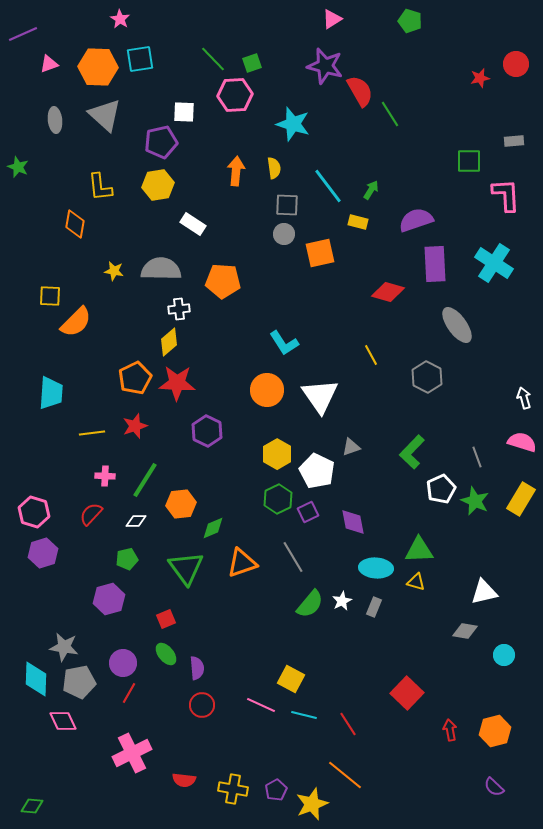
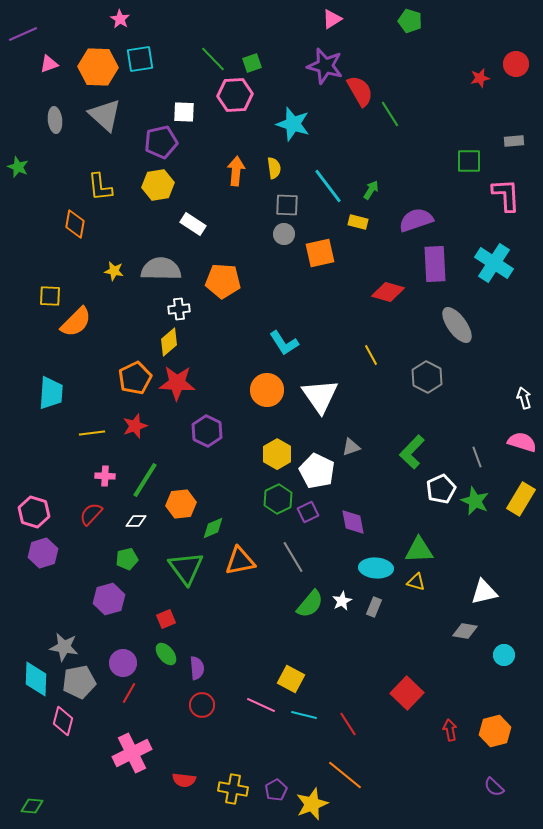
orange triangle at (242, 563): moved 2 px left, 2 px up; rotated 8 degrees clockwise
pink diamond at (63, 721): rotated 40 degrees clockwise
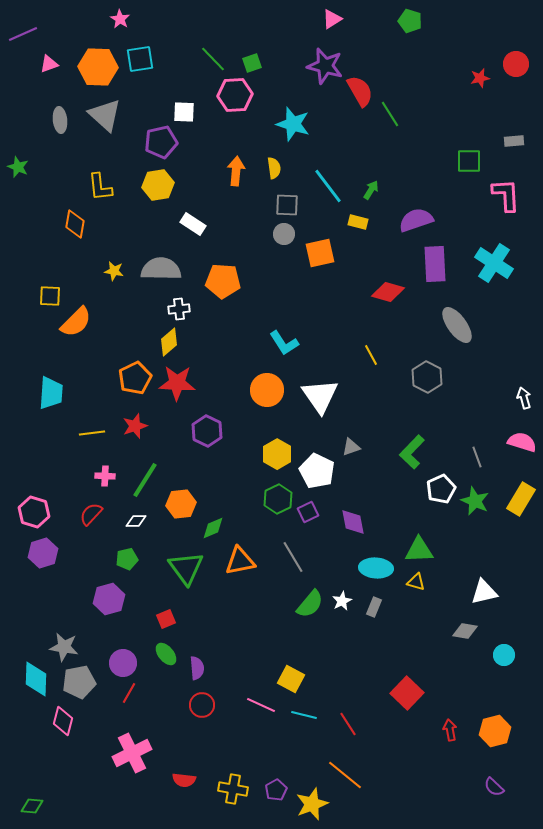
gray ellipse at (55, 120): moved 5 px right
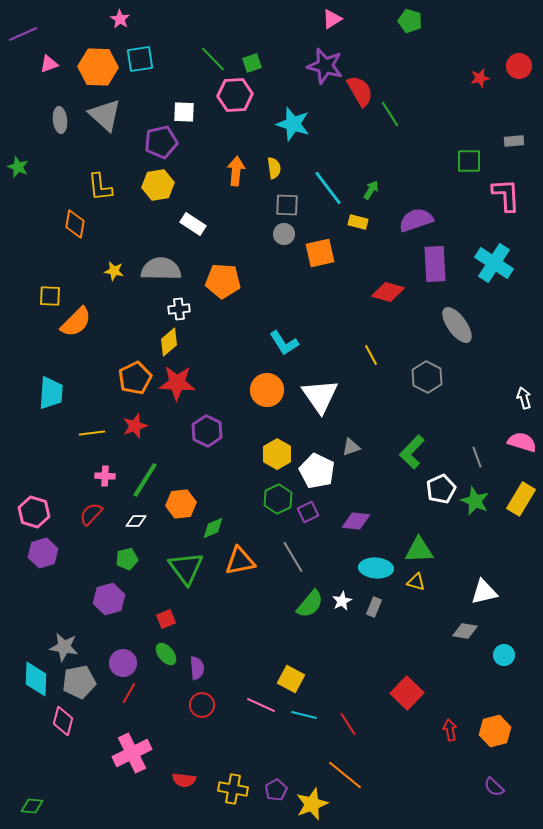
red circle at (516, 64): moved 3 px right, 2 px down
cyan line at (328, 186): moved 2 px down
purple diamond at (353, 522): moved 3 px right, 1 px up; rotated 72 degrees counterclockwise
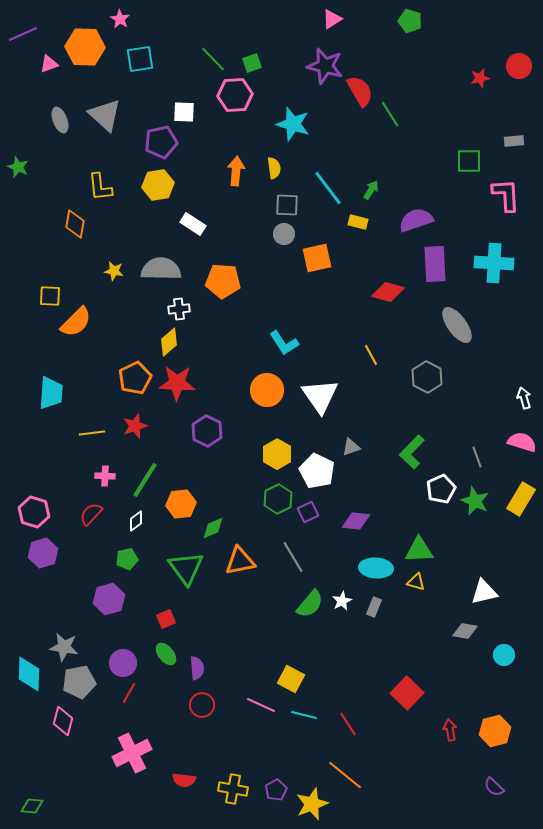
orange hexagon at (98, 67): moved 13 px left, 20 px up
gray ellipse at (60, 120): rotated 15 degrees counterclockwise
orange square at (320, 253): moved 3 px left, 5 px down
cyan cross at (494, 263): rotated 30 degrees counterclockwise
white diamond at (136, 521): rotated 35 degrees counterclockwise
cyan diamond at (36, 679): moved 7 px left, 5 px up
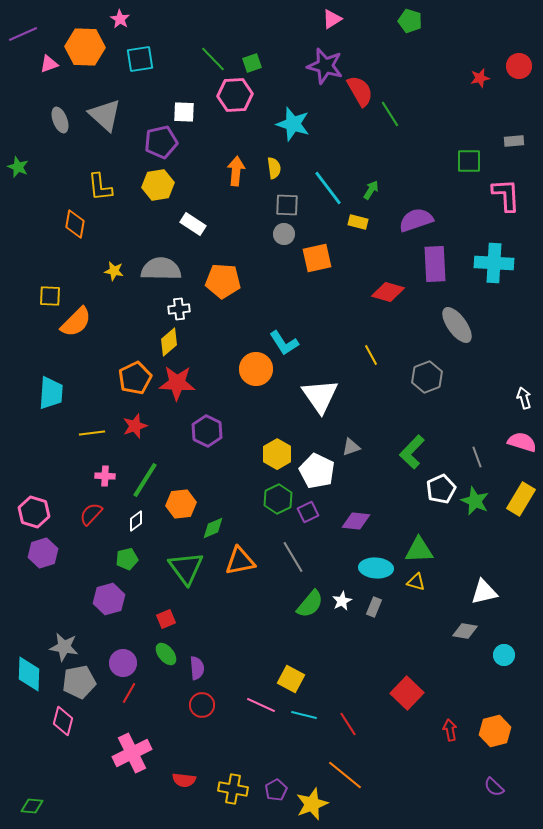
gray hexagon at (427, 377): rotated 12 degrees clockwise
orange circle at (267, 390): moved 11 px left, 21 px up
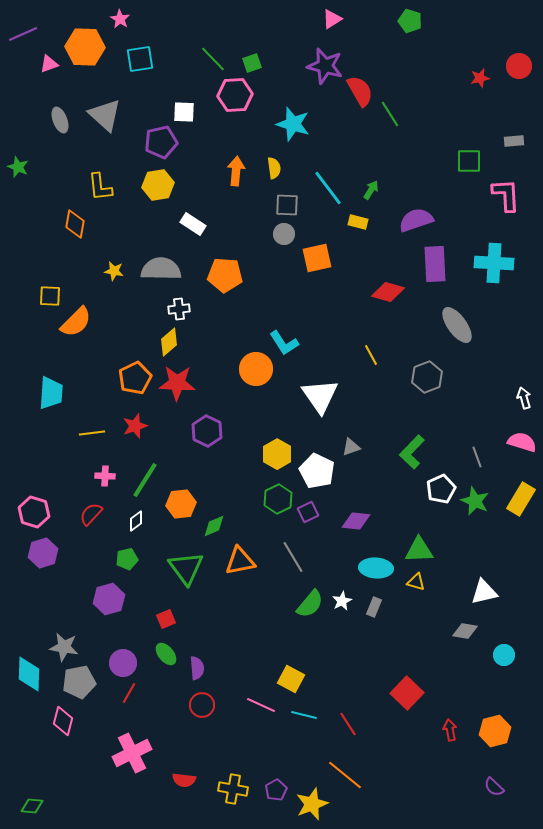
orange pentagon at (223, 281): moved 2 px right, 6 px up
green diamond at (213, 528): moved 1 px right, 2 px up
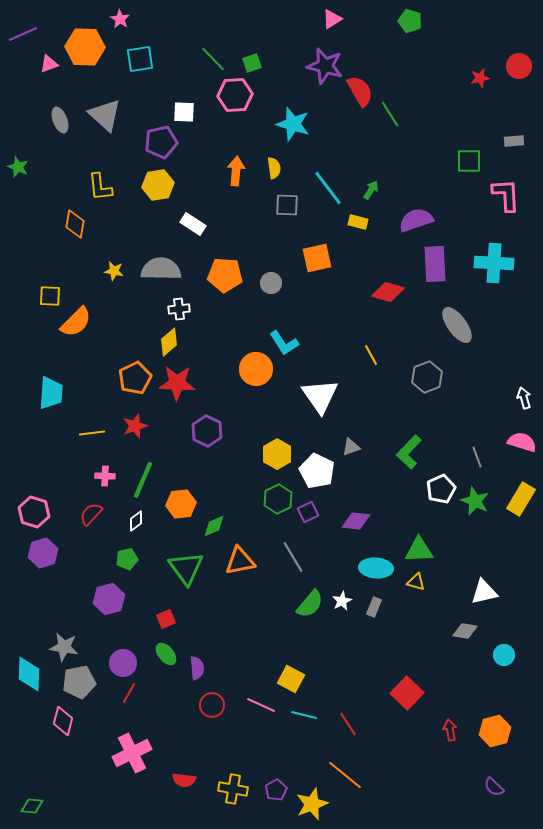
gray circle at (284, 234): moved 13 px left, 49 px down
green L-shape at (412, 452): moved 3 px left
green line at (145, 480): moved 2 px left; rotated 9 degrees counterclockwise
red circle at (202, 705): moved 10 px right
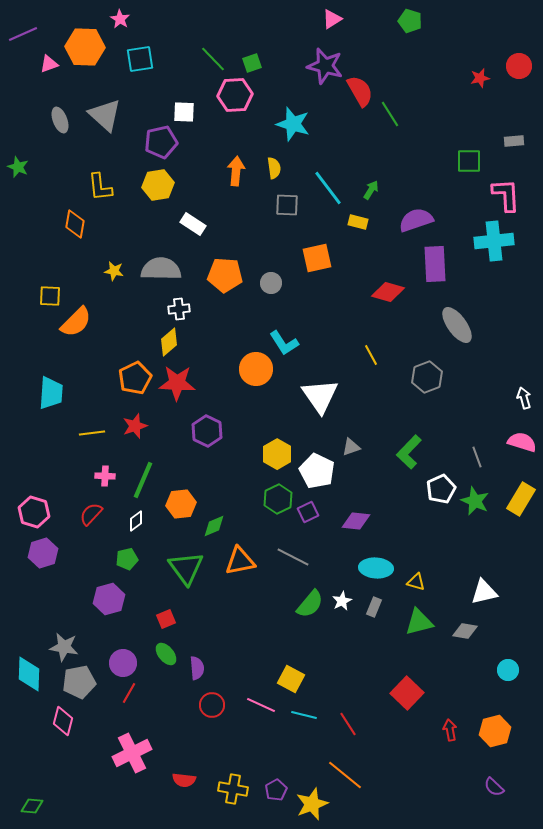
cyan cross at (494, 263): moved 22 px up; rotated 9 degrees counterclockwise
green triangle at (419, 550): moved 72 px down; rotated 12 degrees counterclockwise
gray line at (293, 557): rotated 32 degrees counterclockwise
cyan circle at (504, 655): moved 4 px right, 15 px down
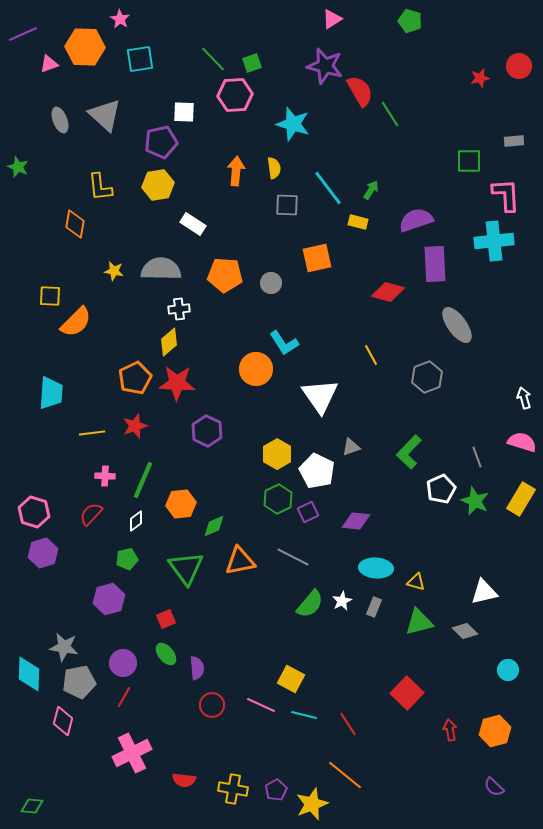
gray diamond at (465, 631): rotated 35 degrees clockwise
red line at (129, 693): moved 5 px left, 4 px down
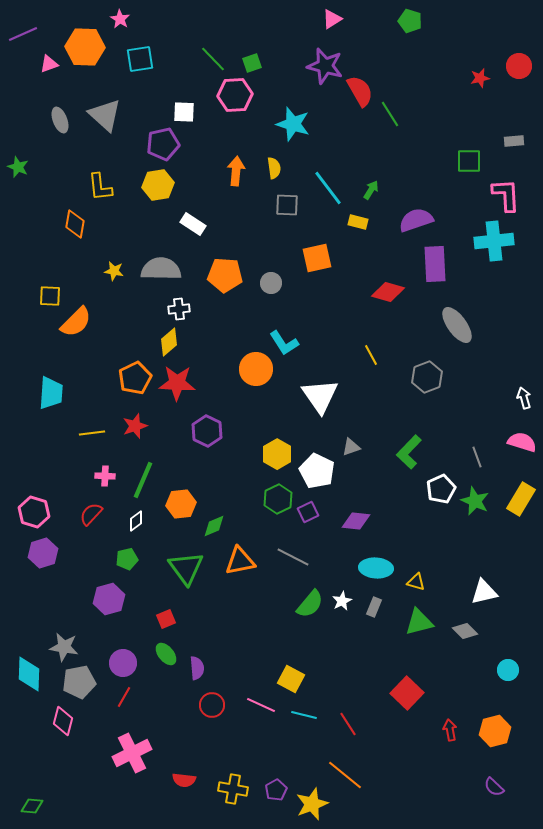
purple pentagon at (161, 142): moved 2 px right, 2 px down
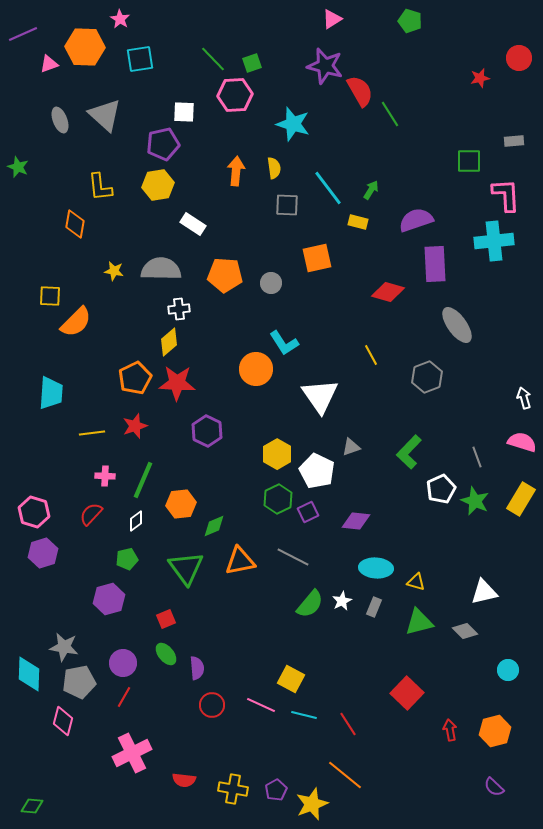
red circle at (519, 66): moved 8 px up
